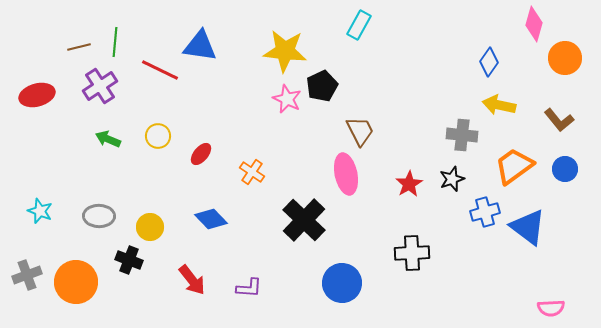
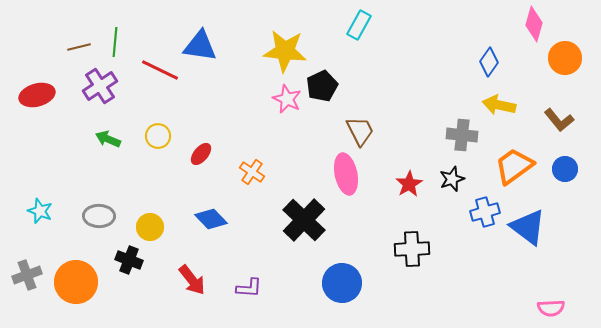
black cross at (412, 253): moved 4 px up
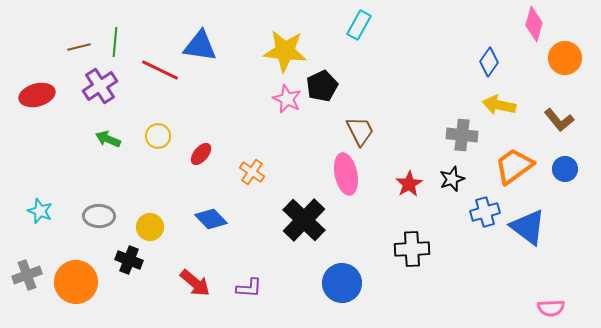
red arrow at (192, 280): moved 3 px right, 3 px down; rotated 12 degrees counterclockwise
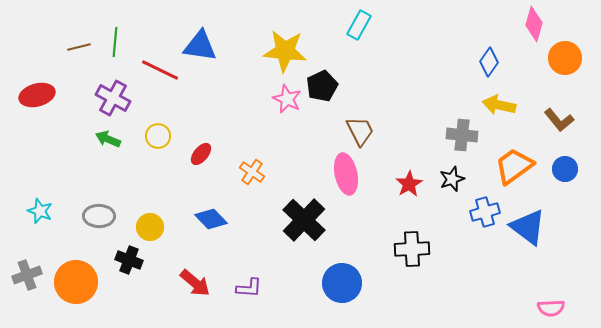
purple cross at (100, 86): moved 13 px right, 12 px down; rotated 28 degrees counterclockwise
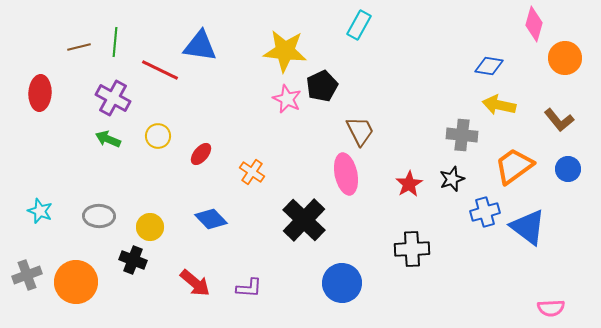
blue diamond at (489, 62): moved 4 px down; rotated 64 degrees clockwise
red ellipse at (37, 95): moved 3 px right, 2 px up; rotated 72 degrees counterclockwise
blue circle at (565, 169): moved 3 px right
black cross at (129, 260): moved 4 px right
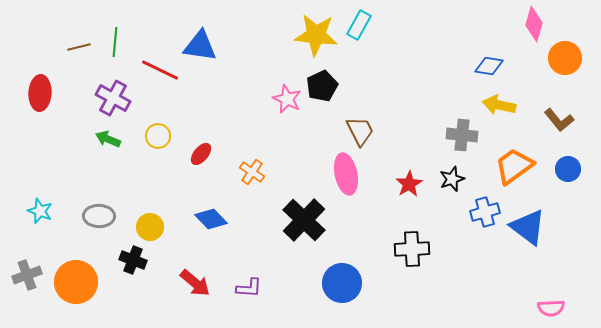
yellow star at (285, 51): moved 31 px right, 16 px up
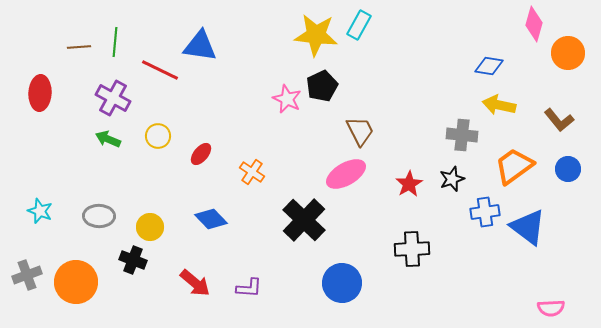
brown line at (79, 47): rotated 10 degrees clockwise
orange circle at (565, 58): moved 3 px right, 5 px up
pink ellipse at (346, 174): rotated 72 degrees clockwise
blue cross at (485, 212): rotated 8 degrees clockwise
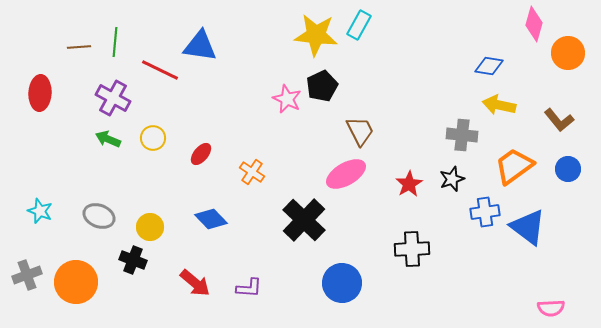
yellow circle at (158, 136): moved 5 px left, 2 px down
gray ellipse at (99, 216): rotated 20 degrees clockwise
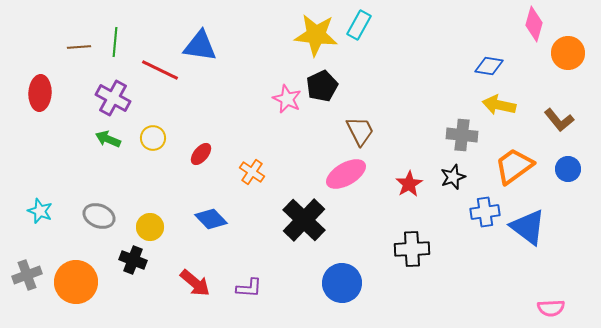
black star at (452, 179): moved 1 px right, 2 px up
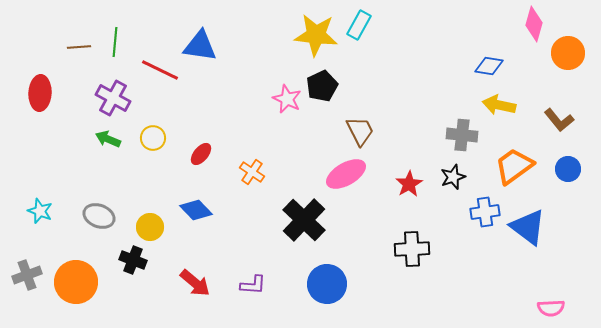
blue diamond at (211, 219): moved 15 px left, 9 px up
blue circle at (342, 283): moved 15 px left, 1 px down
purple L-shape at (249, 288): moved 4 px right, 3 px up
